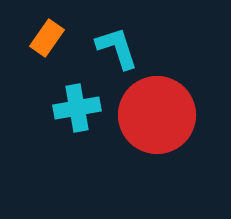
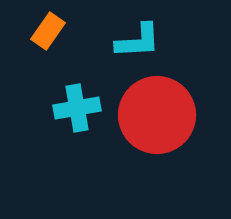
orange rectangle: moved 1 px right, 7 px up
cyan L-shape: moved 21 px right, 7 px up; rotated 105 degrees clockwise
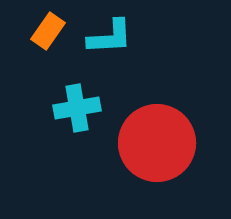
cyan L-shape: moved 28 px left, 4 px up
red circle: moved 28 px down
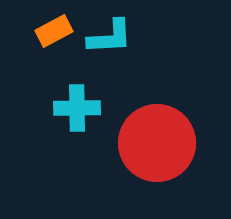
orange rectangle: moved 6 px right; rotated 27 degrees clockwise
cyan cross: rotated 9 degrees clockwise
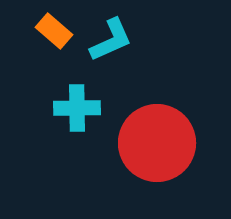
orange rectangle: rotated 69 degrees clockwise
cyan L-shape: moved 1 px right, 3 px down; rotated 21 degrees counterclockwise
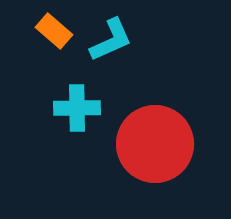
red circle: moved 2 px left, 1 px down
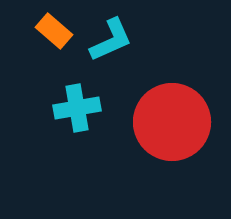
cyan cross: rotated 9 degrees counterclockwise
red circle: moved 17 px right, 22 px up
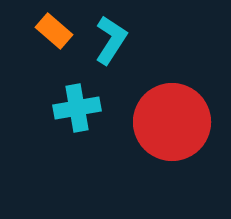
cyan L-shape: rotated 33 degrees counterclockwise
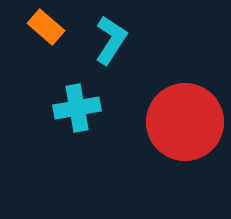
orange rectangle: moved 8 px left, 4 px up
red circle: moved 13 px right
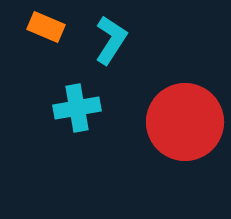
orange rectangle: rotated 18 degrees counterclockwise
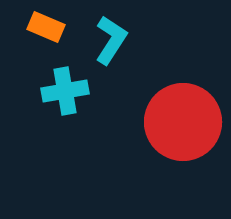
cyan cross: moved 12 px left, 17 px up
red circle: moved 2 px left
